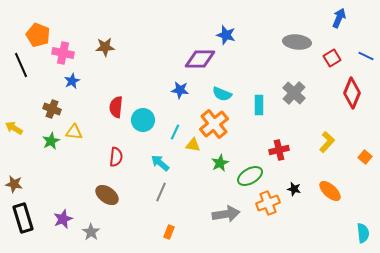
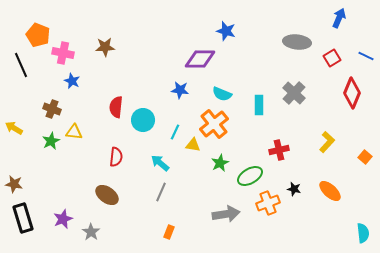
blue star at (226, 35): moved 4 px up
blue star at (72, 81): rotated 21 degrees counterclockwise
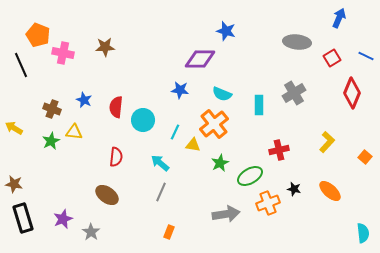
blue star at (72, 81): moved 12 px right, 19 px down
gray cross at (294, 93): rotated 15 degrees clockwise
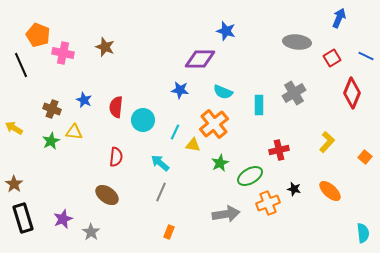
brown star at (105, 47): rotated 24 degrees clockwise
cyan semicircle at (222, 94): moved 1 px right, 2 px up
brown star at (14, 184): rotated 24 degrees clockwise
